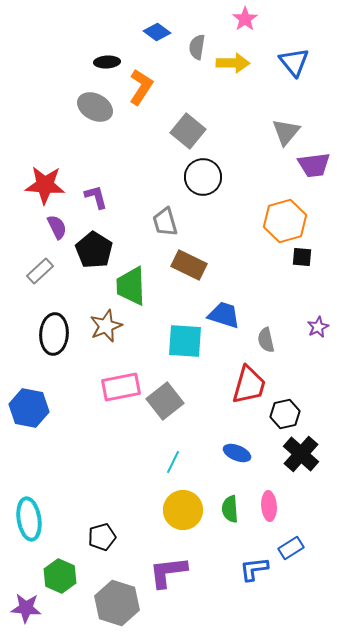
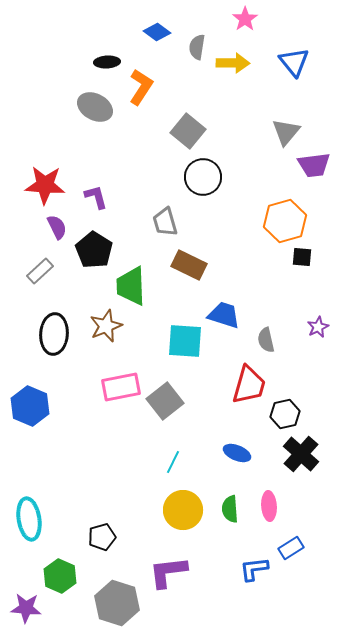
blue hexagon at (29, 408): moved 1 px right, 2 px up; rotated 12 degrees clockwise
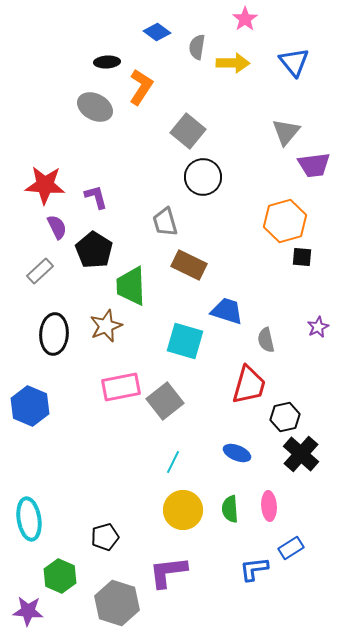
blue trapezoid at (224, 315): moved 3 px right, 4 px up
cyan square at (185, 341): rotated 12 degrees clockwise
black hexagon at (285, 414): moved 3 px down
black pentagon at (102, 537): moved 3 px right
purple star at (26, 608): moved 2 px right, 3 px down
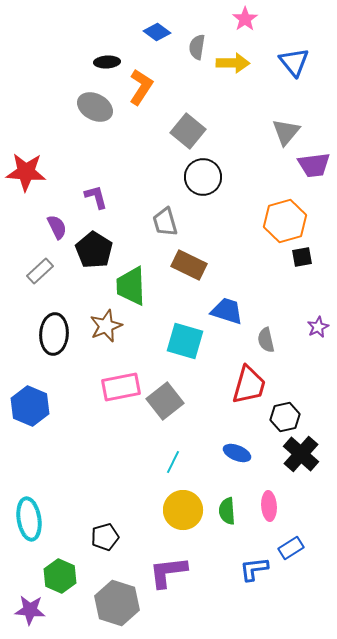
red star at (45, 185): moved 19 px left, 13 px up
black square at (302, 257): rotated 15 degrees counterclockwise
green semicircle at (230, 509): moved 3 px left, 2 px down
purple star at (28, 611): moved 2 px right, 1 px up
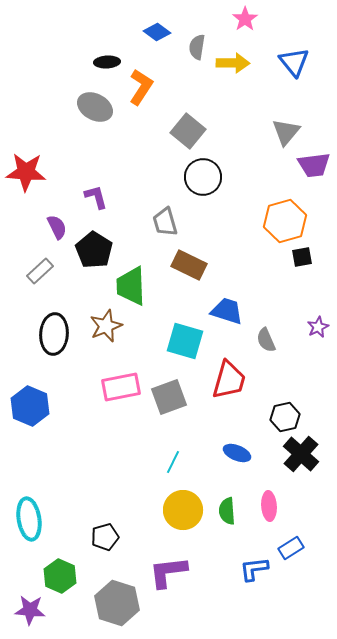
gray semicircle at (266, 340): rotated 10 degrees counterclockwise
red trapezoid at (249, 385): moved 20 px left, 5 px up
gray square at (165, 401): moved 4 px right, 4 px up; rotated 18 degrees clockwise
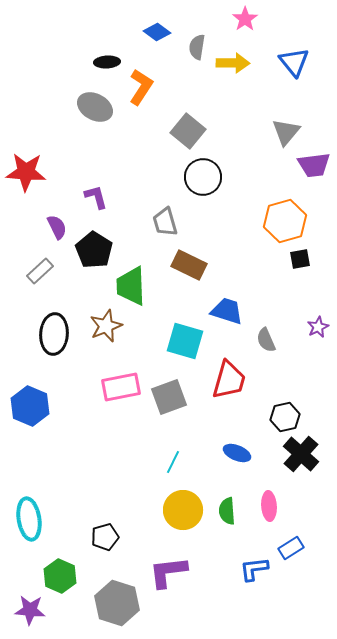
black square at (302, 257): moved 2 px left, 2 px down
